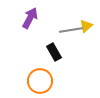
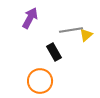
yellow triangle: moved 9 px down
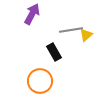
purple arrow: moved 2 px right, 4 px up
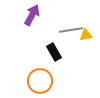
purple arrow: moved 1 px down
yellow triangle: rotated 32 degrees clockwise
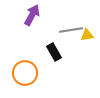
yellow triangle: moved 1 px right
orange circle: moved 15 px left, 8 px up
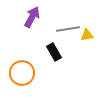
purple arrow: moved 2 px down
gray line: moved 3 px left, 1 px up
orange circle: moved 3 px left
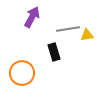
black rectangle: rotated 12 degrees clockwise
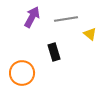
gray line: moved 2 px left, 10 px up
yellow triangle: moved 3 px right, 1 px up; rotated 48 degrees clockwise
